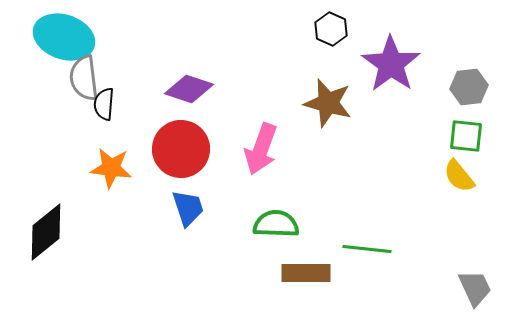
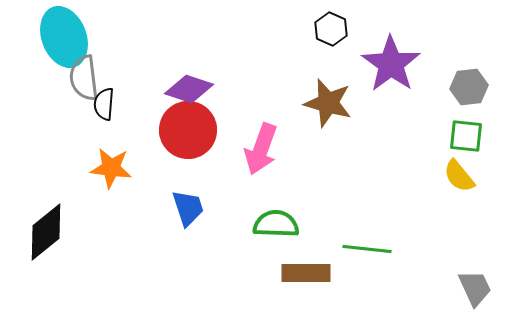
cyan ellipse: rotated 50 degrees clockwise
red circle: moved 7 px right, 19 px up
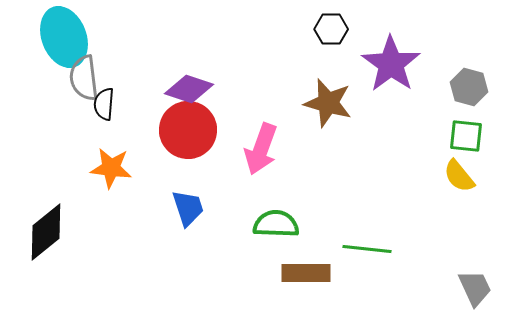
black hexagon: rotated 24 degrees counterclockwise
gray hexagon: rotated 21 degrees clockwise
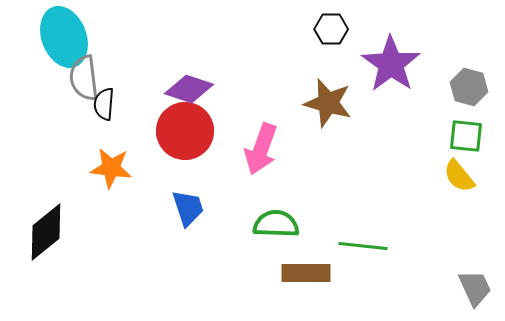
red circle: moved 3 px left, 1 px down
green line: moved 4 px left, 3 px up
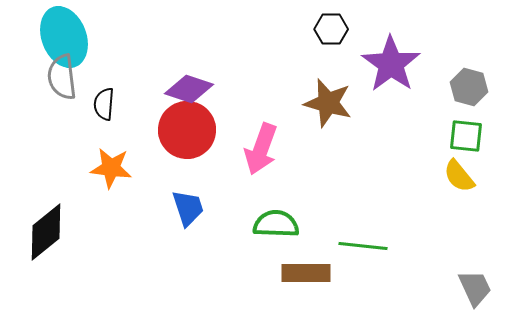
gray semicircle: moved 22 px left, 1 px up
red circle: moved 2 px right, 1 px up
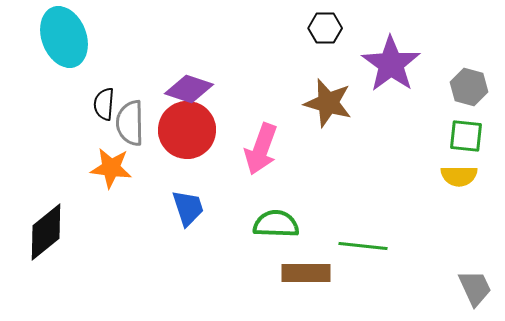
black hexagon: moved 6 px left, 1 px up
gray semicircle: moved 68 px right, 46 px down; rotated 6 degrees clockwise
yellow semicircle: rotated 51 degrees counterclockwise
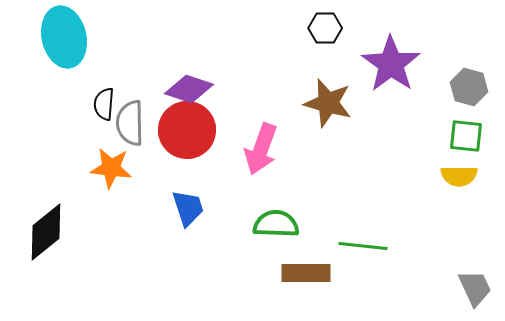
cyan ellipse: rotated 8 degrees clockwise
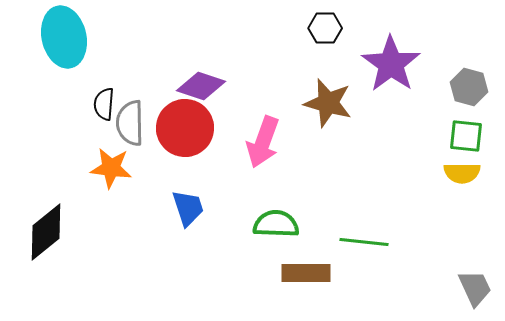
purple diamond: moved 12 px right, 3 px up
red circle: moved 2 px left, 2 px up
pink arrow: moved 2 px right, 7 px up
yellow semicircle: moved 3 px right, 3 px up
green line: moved 1 px right, 4 px up
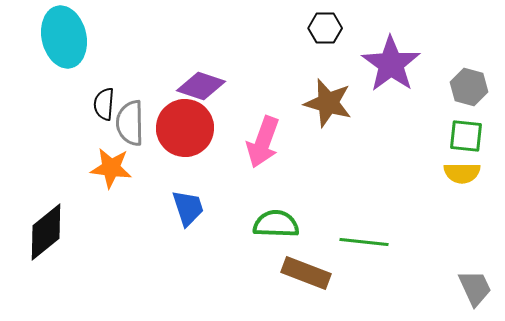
brown rectangle: rotated 21 degrees clockwise
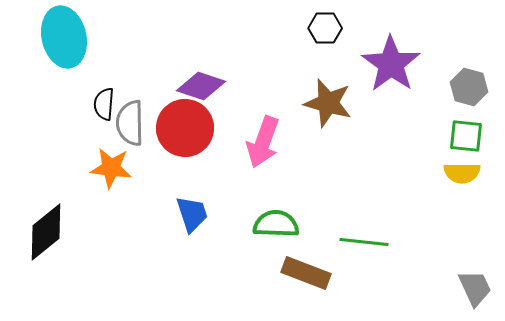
blue trapezoid: moved 4 px right, 6 px down
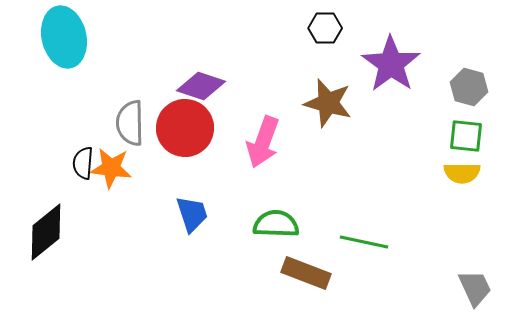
black semicircle: moved 21 px left, 59 px down
green line: rotated 6 degrees clockwise
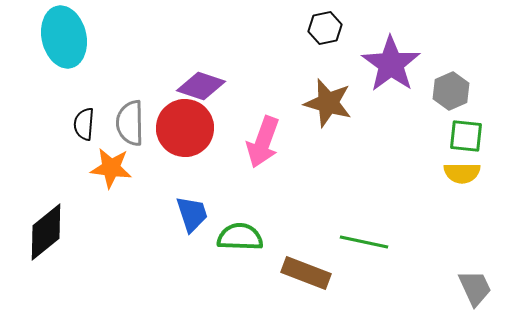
black hexagon: rotated 12 degrees counterclockwise
gray hexagon: moved 18 px left, 4 px down; rotated 21 degrees clockwise
black semicircle: moved 1 px right, 39 px up
green semicircle: moved 36 px left, 13 px down
